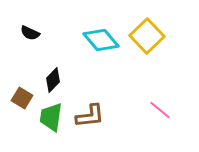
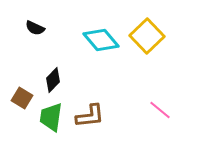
black semicircle: moved 5 px right, 5 px up
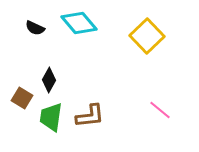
cyan diamond: moved 22 px left, 17 px up
black diamond: moved 4 px left; rotated 15 degrees counterclockwise
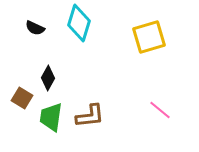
cyan diamond: rotated 57 degrees clockwise
yellow square: moved 2 px right, 1 px down; rotated 28 degrees clockwise
black diamond: moved 1 px left, 2 px up
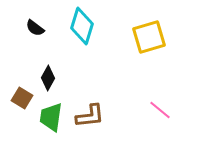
cyan diamond: moved 3 px right, 3 px down
black semicircle: rotated 12 degrees clockwise
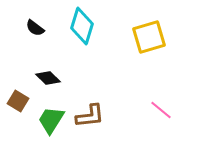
black diamond: rotated 75 degrees counterclockwise
brown square: moved 4 px left, 3 px down
pink line: moved 1 px right
green trapezoid: moved 3 px down; rotated 24 degrees clockwise
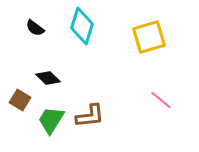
brown square: moved 2 px right, 1 px up
pink line: moved 10 px up
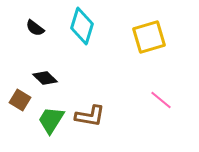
black diamond: moved 3 px left
brown L-shape: rotated 16 degrees clockwise
